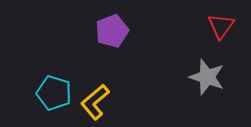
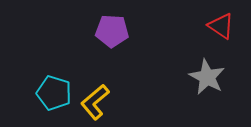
red triangle: rotated 32 degrees counterclockwise
purple pentagon: rotated 24 degrees clockwise
gray star: rotated 9 degrees clockwise
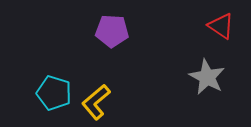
yellow L-shape: moved 1 px right
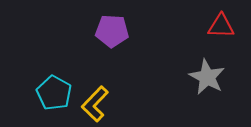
red triangle: rotated 32 degrees counterclockwise
cyan pentagon: rotated 12 degrees clockwise
yellow L-shape: moved 1 px left, 2 px down; rotated 6 degrees counterclockwise
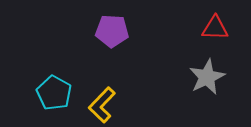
red triangle: moved 6 px left, 2 px down
gray star: rotated 18 degrees clockwise
yellow L-shape: moved 7 px right, 1 px down
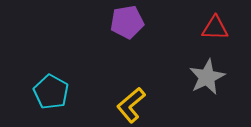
purple pentagon: moved 15 px right, 9 px up; rotated 12 degrees counterclockwise
cyan pentagon: moved 3 px left, 1 px up
yellow L-shape: moved 29 px right; rotated 6 degrees clockwise
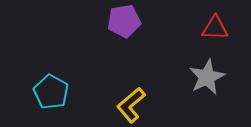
purple pentagon: moved 3 px left, 1 px up
